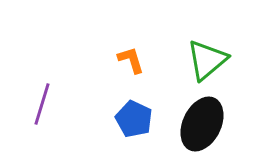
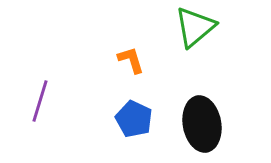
green triangle: moved 12 px left, 33 px up
purple line: moved 2 px left, 3 px up
black ellipse: rotated 36 degrees counterclockwise
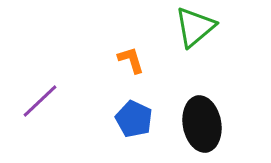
purple line: rotated 30 degrees clockwise
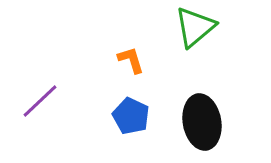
blue pentagon: moved 3 px left, 3 px up
black ellipse: moved 2 px up
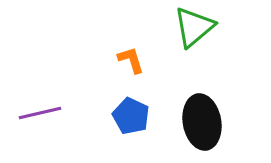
green triangle: moved 1 px left
purple line: moved 12 px down; rotated 30 degrees clockwise
